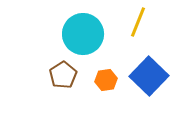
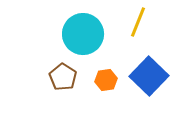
brown pentagon: moved 2 px down; rotated 8 degrees counterclockwise
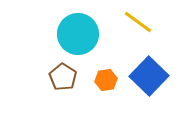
yellow line: rotated 76 degrees counterclockwise
cyan circle: moved 5 px left
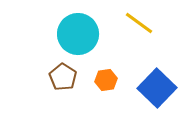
yellow line: moved 1 px right, 1 px down
blue square: moved 8 px right, 12 px down
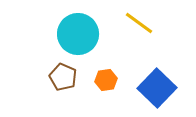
brown pentagon: rotated 8 degrees counterclockwise
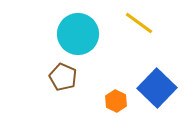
orange hexagon: moved 10 px right, 21 px down; rotated 25 degrees counterclockwise
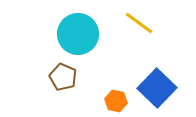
orange hexagon: rotated 15 degrees counterclockwise
